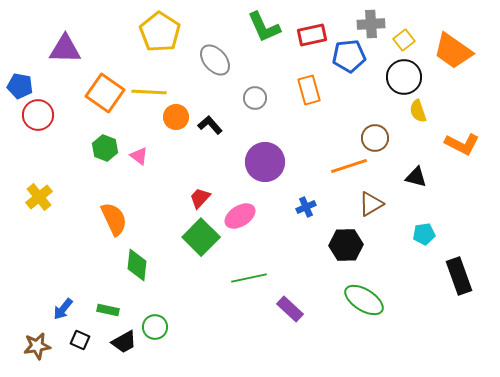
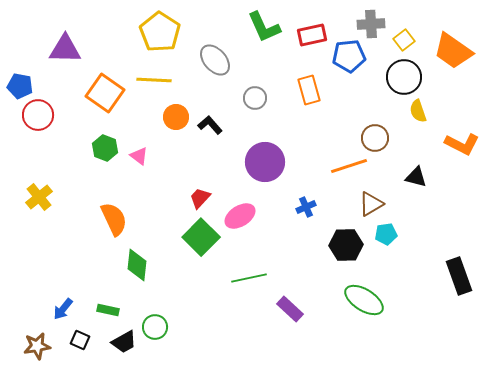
yellow line at (149, 92): moved 5 px right, 12 px up
cyan pentagon at (424, 234): moved 38 px left
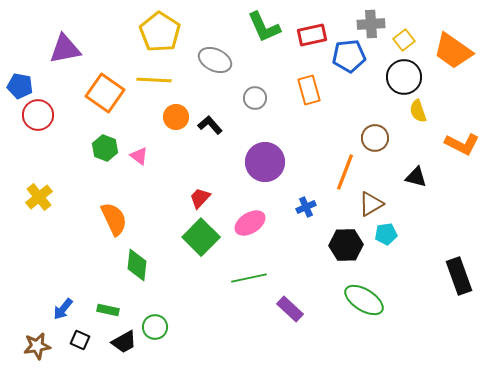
purple triangle at (65, 49): rotated 12 degrees counterclockwise
gray ellipse at (215, 60): rotated 24 degrees counterclockwise
orange line at (349, 166): moved 4 px left, 6 px down; rotated 51 degrees counterclockwise
pink ellipse at (240, 216): moved 10 px right, 7 px down
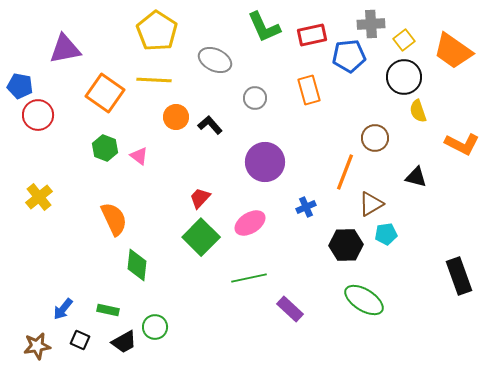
yellow pentagon at (160, 32): moved 3 px left, 1 px up
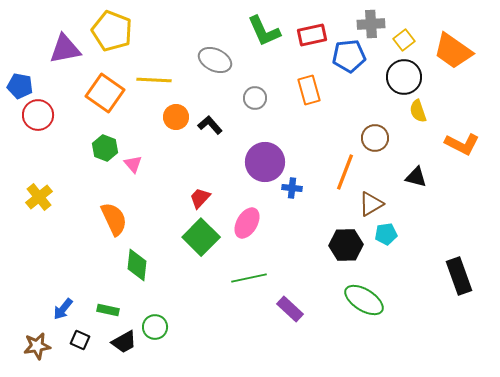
green L-shape at (264, 27): moved 4 px down
yellow pentagon at (157, 31): moved 45 px left; rotated 12 degrees counterclockwise
pink triangle at (139, 156): moved 6 px left, 8 px down; rotated 12 degrees clockwise
blue cross at (306, 207): moved 14 px left, 19 px up; rotated 30 degrees clockwise
pink ellipse at (250, 223): moved 3 px left; rotated 28 degrees counterclockwise
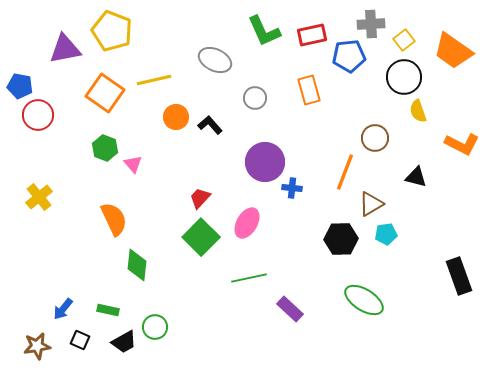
yellow line at (154, 80): rotated 16 degrees counterclockwise
black hexagon at (346, 245): moved 5 px left, 6 px up
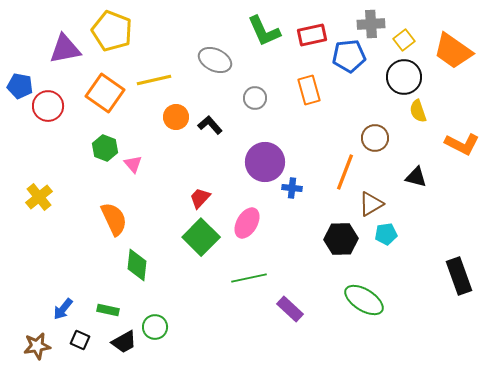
red circle at (38, 115): moved 10 px right, 9 px up
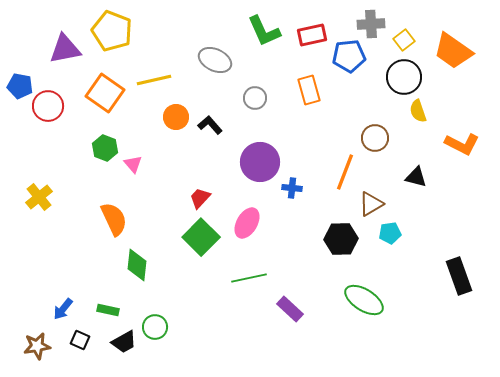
purple circle at (265, 162): moved 5 px left
cyan pentagon at (386, 234): moved 4 px right, 1 px up
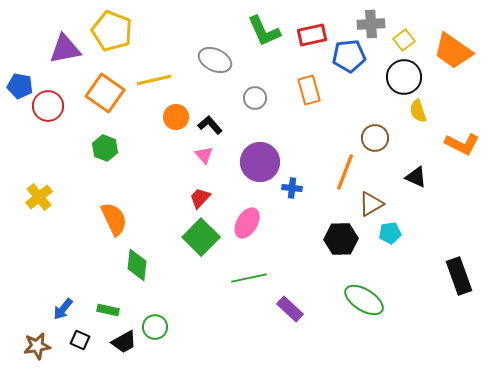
pink triangle at (133, 164): moved 71 px right, 9 px up
black triangle at (416, 177): rotated 10 degrees clockwise
